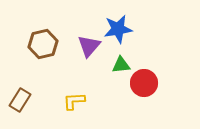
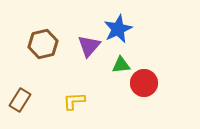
blue star: rotated 16 degrees counterclockwise
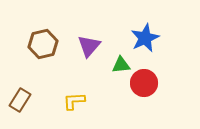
blue star: moved 27 px right, 9 px down
